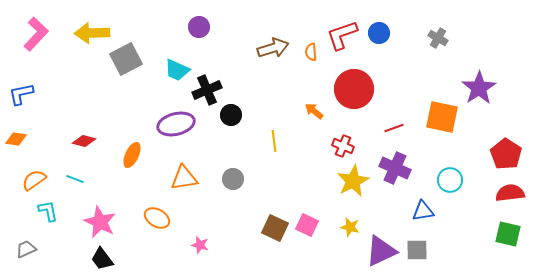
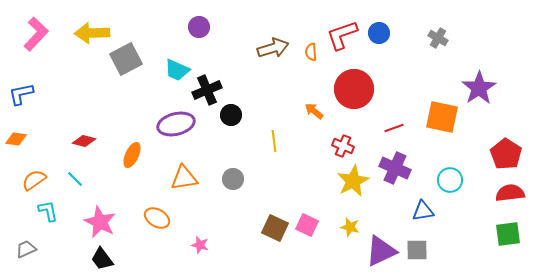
cyan line at (75, 179): rotated 24 degrees clockwise
green square at (508, 234): rotated 20 degrees counterclockwise
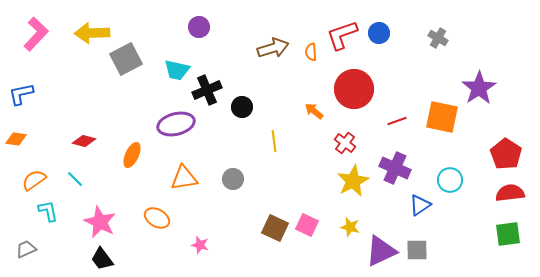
cyan trapezoid at (177, 70): rotated 12 degrees counterclockwise
black circle at (231, 115): moved 11 px right, 8 px up
red line at (394, 128): moved 3 px right, 7 px up
red cross at (343, 146): moved 2 px right, 3 px up; rotated 15 degrees clockwise
blue triangle at (423, 211): moved 3 px left, 6 px up; rotated 25 degrees counterclockwise
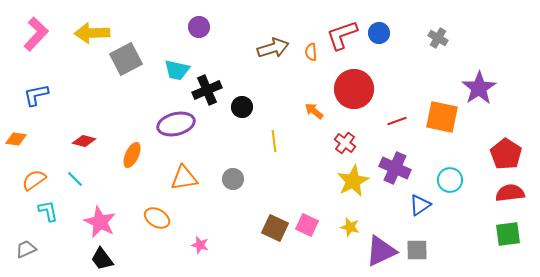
blue L-shape at (21, 94): moved 15 px right, 1 px down
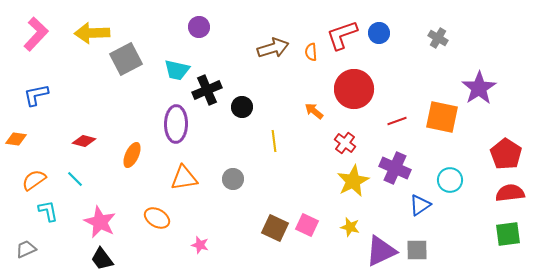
purple ellipse at (176, 124): rotated 75 degrees counterclockwise
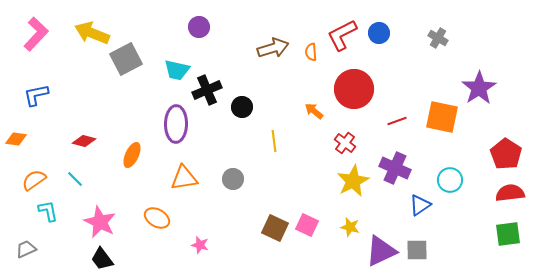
yellow arrow at (92, 33): rotated 24 degrees clockwise
red L-shape at (342, 35): rotated 8 degrees counterclockwise
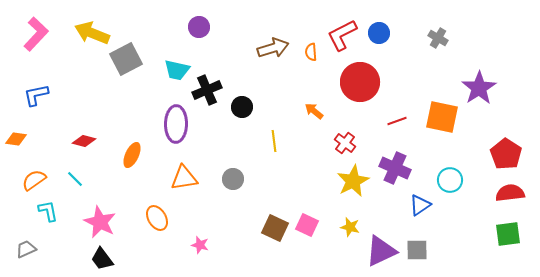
red circle at (354, 89): moved 6 px right, 7 px up
orange ellipse at (157, 218): rotated 30 degrees clockwise
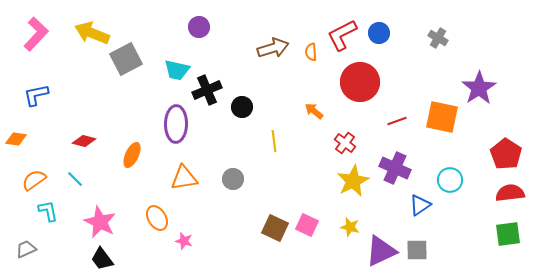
pink star at (200, 245): moved 16 px left, 4 px up
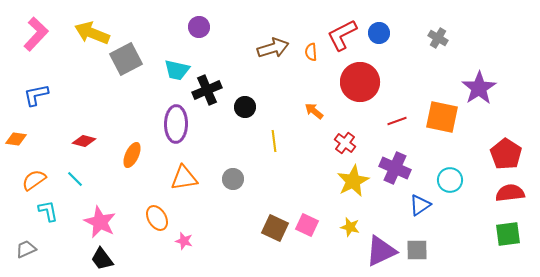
black circle at (242, 107): moved 3 px right
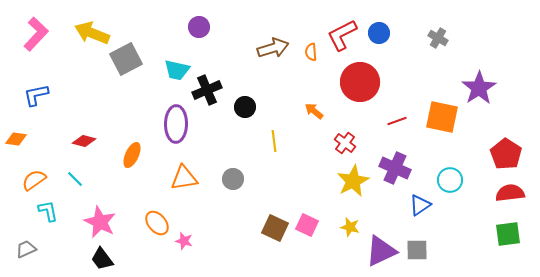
orange ellipse at (157, 218): moved 5 px down; rotated 10 degrees counterclockwise
